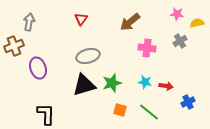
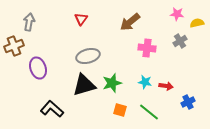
black L-shape: moved 6 px right, 5 px up; rotated 50 degrees counterclockwise
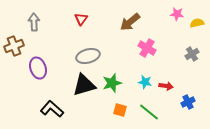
gray arrow: moved 5 px right; rotated 12 degrees counterclockwise
gray cross: moved 12 px right, 13 px down
pink cross: rotated 24 degrees clockwise
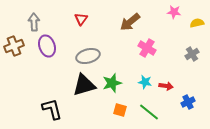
pink star: moved 3 px left, 2 px up
purple ellipse: moved 9 px right, 22 px up
black L-shape: rotated 35 degrees clockwise
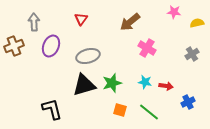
purple ellipse: moved 4 px right; rotated 40 degrees clockwise
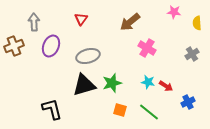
yellow semicircle: rotated 80 degrees counterclockwise
cyan star: moved 3 px right
red arrow: rotated 24 degrees clockwise
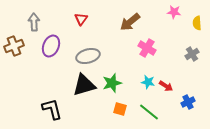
orange square: moved 1 px up
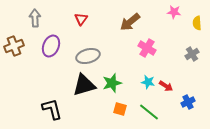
gray arrow: moved 1 px right, 4 px up
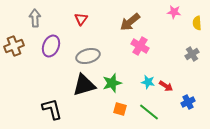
pink cross: moved 7 px left, 2 px up
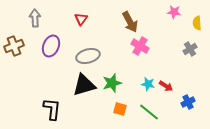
brown arrow: rotated 80 degrees counterclockwise
gray cross: moved 2 px left, 5 px up
cyan star: moved 2 px down
black L-shape: rotated 20 degrees clockwise
